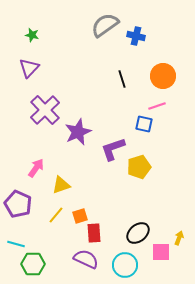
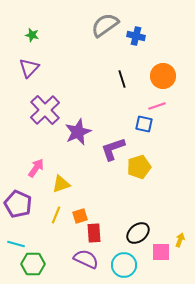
yellow triangle: moved 1 px up
yellow line: rotated 18 degrees counterclockwise
yellow arrow: moved 1 px right, 2 px down
cyan circle: moved 1 px left
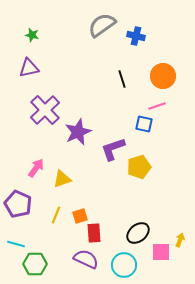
gray semicircle: moved 3 px left
purple triangle: rotated 35 degrees clockwise
yellow triangle: moved 1 px right, 5 px up
green hexagon: moved 2 px right
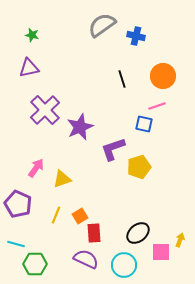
purple star: moved 2 px right, 5 px up
orange square: rotated 14 degrees counterclockwise
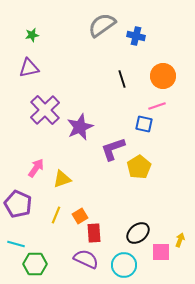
green star: rotated 24 degrees counterclockwise
yellow pentagon: rotated 15 degrees counterclockwise
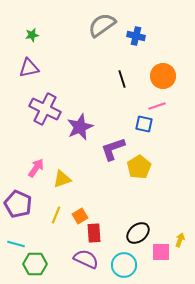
purple cross: moved 1 px up; rotated 20 degrees counterclockwise
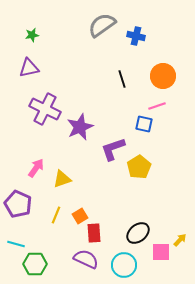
yellow arrow: rotated 24 degrees clockwise
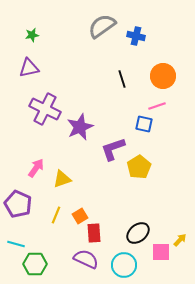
gray semicircle: moved 1 px down
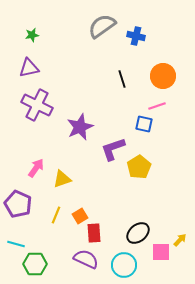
purple cross: moved 8 px left, 4 px up
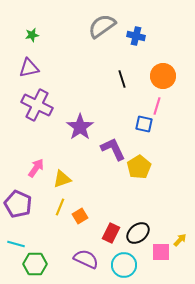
pink line: rotated 54 degrees counterclockwise
purple star: rotated 12 degrees counterclockwise
purple L-shape: rotated 84 degrees clockwise
yellow line: moved 4 px right, 8 px up
red rectangle: moved 17 px right; rotated 30 degrees clockwise
